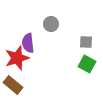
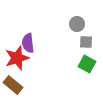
gray circle: moved 26 px right
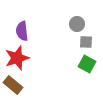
purple semicircle: moved 6 px left, 12 px up
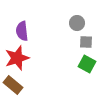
gray circle: moved 1 px up
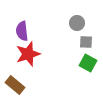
red star: moved 11 px right, 4 px up
green square: moved 1 px right, 1 px up
brown rectangle: moved 2 px right
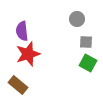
gray circle: moved 4 px up
brown rectangle: moved 3 px right
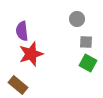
red star: moved 3 px right
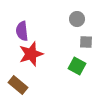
green square: moved 11 px left, 3 px down
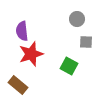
green square: moved 8 px left
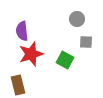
green square: moved 4 px left, 6 px up
brown rectangle: rotated 36 degrees clockwise
